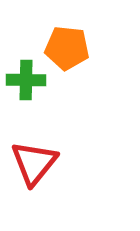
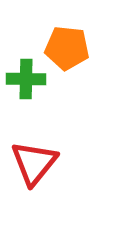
green cross: moved 1 px up
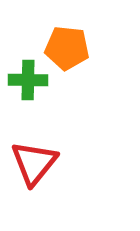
green cross: moved 2 px right, 1 px down
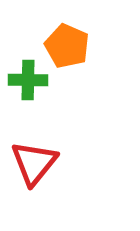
orange pentagon: moved 2 px up; rotated 18 degrees clockwise
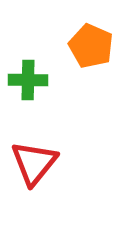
orange pentagon: moved 24 px right
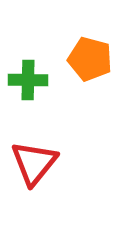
orange pentagon: moved 1 px left, 13 px down; rotated 9 degrees counterclockwise
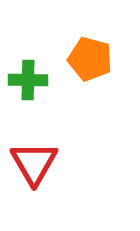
red triangle: rotated 9 degrees counterclockwise
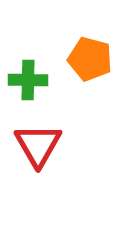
red triangle: moved 4 px right, 18 px up
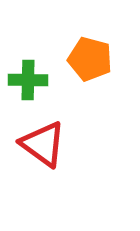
red triangle: moved 5 px right, 1 px up; rotated 24 degrees counterclockwise
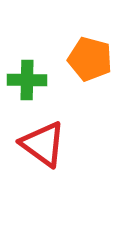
green cross: moved 1 px left
